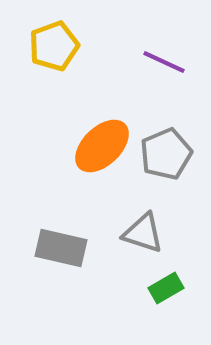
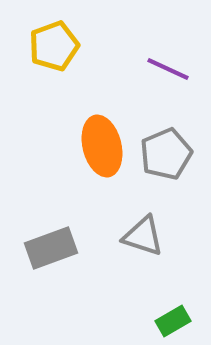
purple line: moved 4 px right, 7 px down
orange ellipse: rotated 60 degrees counterclockwise
gray triangle: moved 3 px down
gray rectangle: moved 10 px left; rotated 33 degrees counterclockwise
green rectangle: moved 7 px right, 33 px down
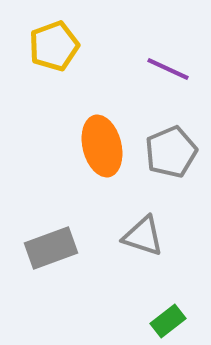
gray pentagon: moved 5 px right, 2 px up
green rectangle: moved 5 px left; rotated 8 degrees counterclockwise
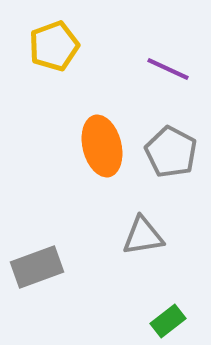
gray pentagon: rotated 21 degrees counterclockwise
gray triangle: rotated 27 degrees counterclockwise
gray rectangle: moved 14 px left, 19 px down
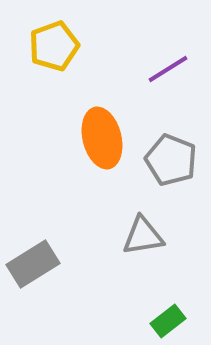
purple line: rotated 57 degrees counterclockwise
orange ellipse: moved 8 px up
gray pentagon: moved 8 px down; rotated 6 degrees counterclockwise
gray rectangle: moved 4 px left, 3 px up; rotated 12 degrees counterclockwise
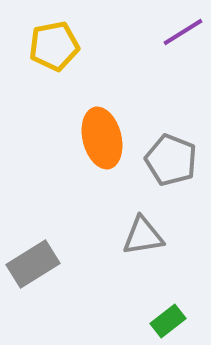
yellow pentagon: rotated 9 degrees clockwise
purple line: moved 15 px right, 37 px up
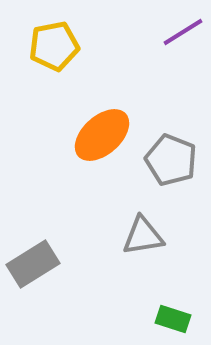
orange ellipse: moved 3 px up; rotated 62 degrees clockwise
green rectangle: moved 5 px right, 2 px up; rotated 56 degrees clockwise
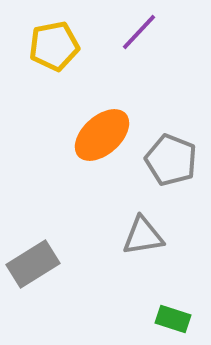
purple line: moved 44 px left; rotated 15 degrees counterclockwise
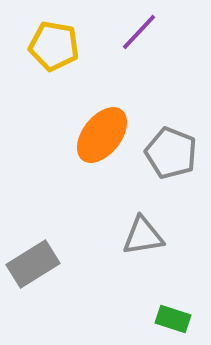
yellow pentagon: rotated 21 degrees clockwise
orange ellipse: rotated 10 degrees counterclockwise
gray pentagon: moved 7 px up
